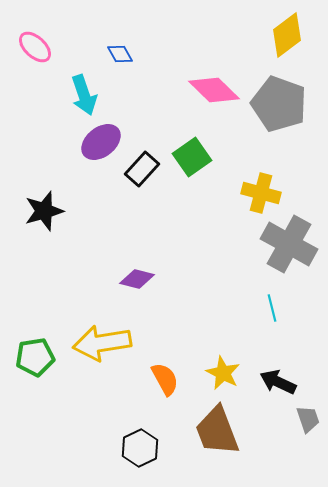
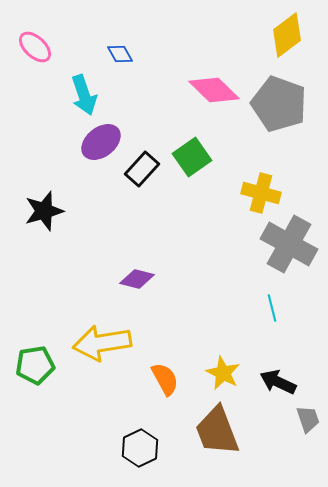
green pentagon: moved 8 px down
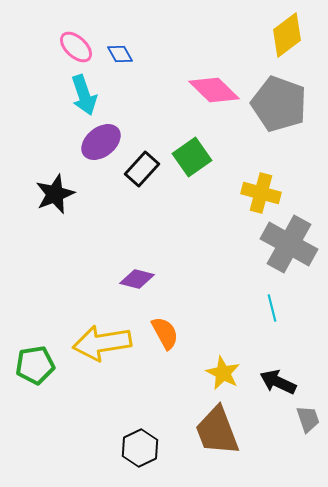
pink ellipse: moved 41 px right
black star: moved 11 px right, 17 px up; rotated 6 degrees counterclockwise
orange semicircle: moved 46 px up
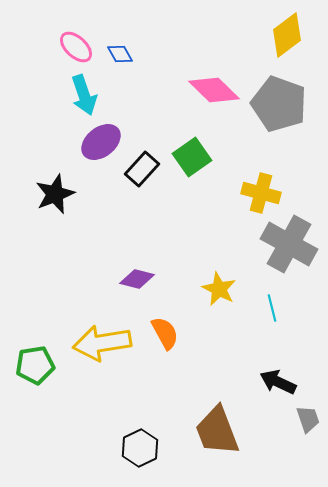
yellow star: moved 4 px left, 84 px up
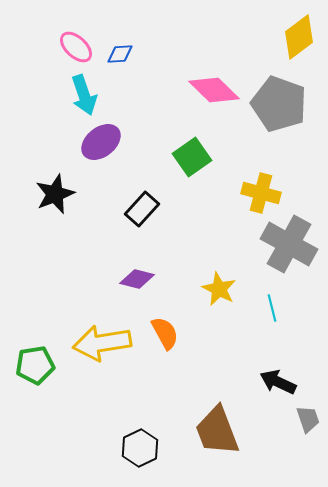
yellow diamond: moved 12 px right, 2 px down
blue diamond: rotated 64 degrees counterclockwise
black rectangle: moved 40 px down
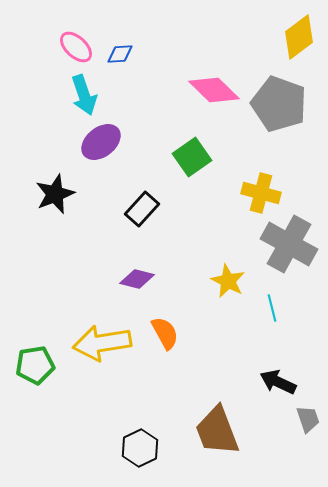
yellow star: moved 9 px right, 8 px up
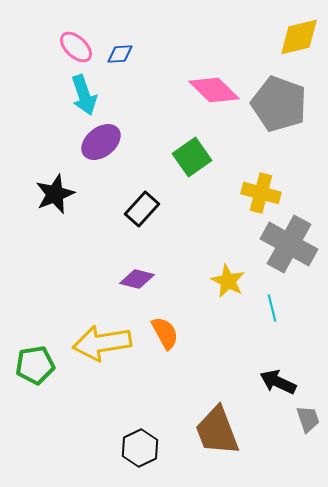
yellow diamond: rotated 24 degrees clockwise
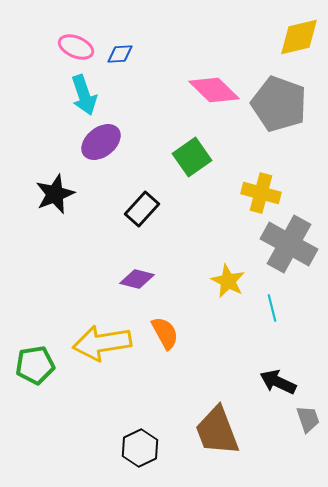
pink ellipse: rotated 20 degrees counterclockwise
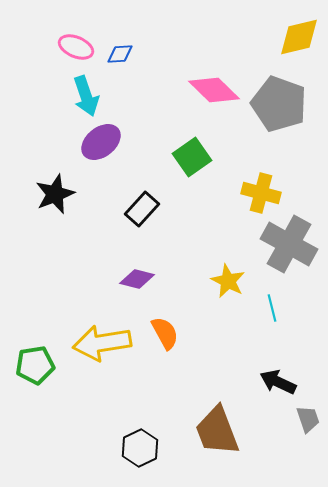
cyan arrow: moved 2 px right, 1 px down
